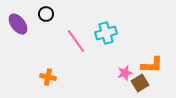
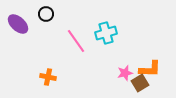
purple ellipse: rotated 10 degrees counterclockwise
orange L-shape: moved 2 px left, 4 px down
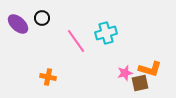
black circle: moved 4 px left, 4 px down
orange L-shape: rotated 15 degrees clockwise
brown square: rotated 18 degrees clockwise
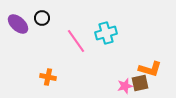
pink star: moved 13 px down
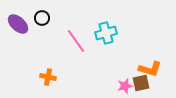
brown square: moved 1 px right
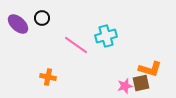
cyan cross: moved 3 px down
pink line: moved 4 px down; rotated 20 degrees counterclockwise
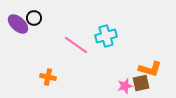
black circle: moved 8 px left
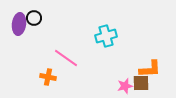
purple ellipse: moved 1 px right; rotated 55 degrees clockwise
pink line: moved 10 px left, 13 px down
orange L-shape: rotated 20 degrees counterclockwise
brown square: rotated 12 degrees clockwise
